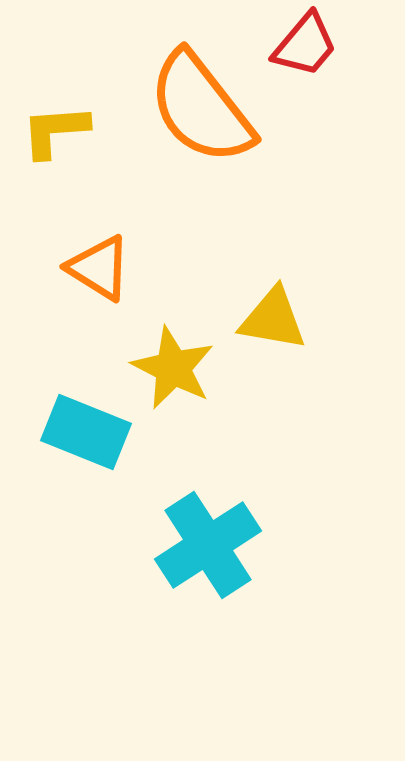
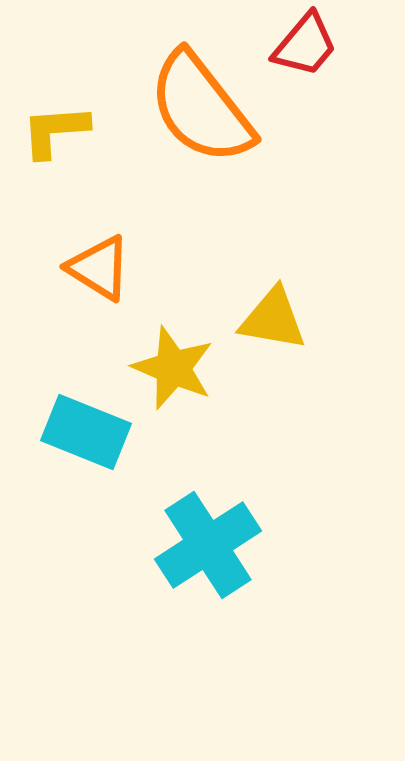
yellow star: rotated 4 degrees counterclockwise
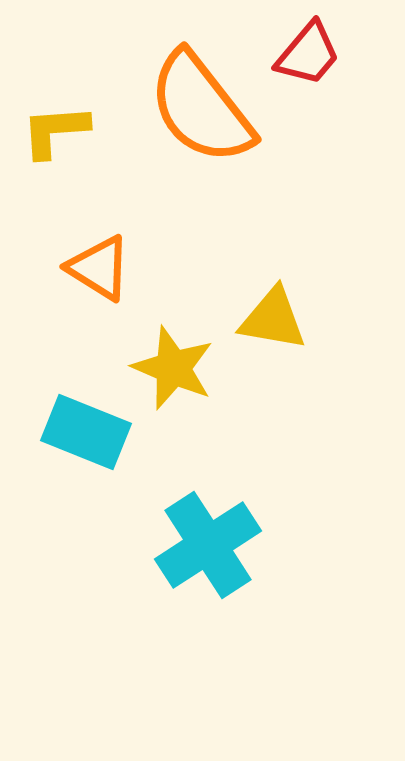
red trapezoid: moved 3 px right, 9 px down
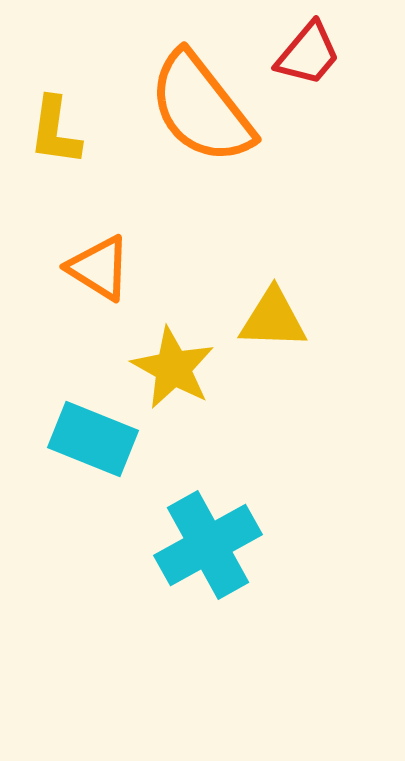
yellow L-shape: rotated 78 degrees counterclockwise
yellow triangle: rotated 8 degrees counterclockwise
yellow star: rotated 6 degrees clockwise
cyan rectangle: moved 7 px right, 7 px down
cyan cross: rotated 4 degrees clockwise
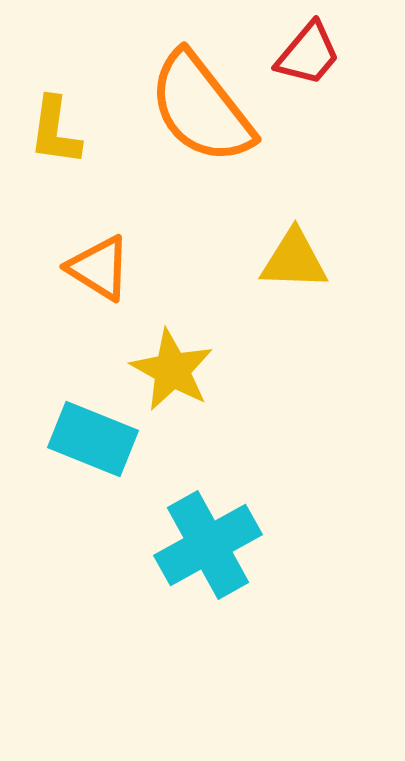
yellow triangle: moved 21 px right, 59 px up
yellow star: moved 1 px left, 2 px down
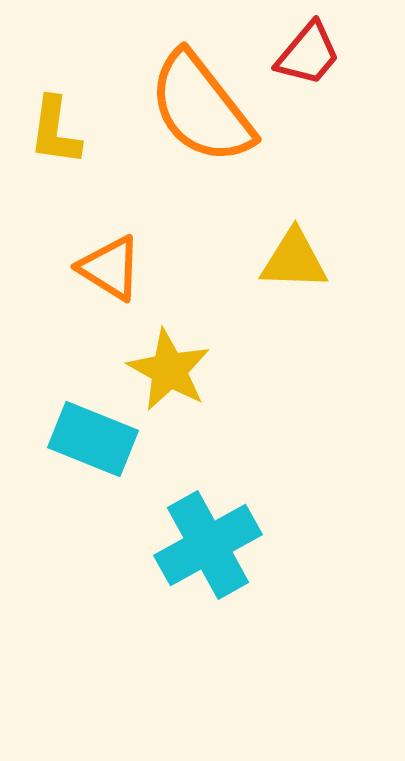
orange triangle: moved 11 px right
yellow star: moved 3 px left
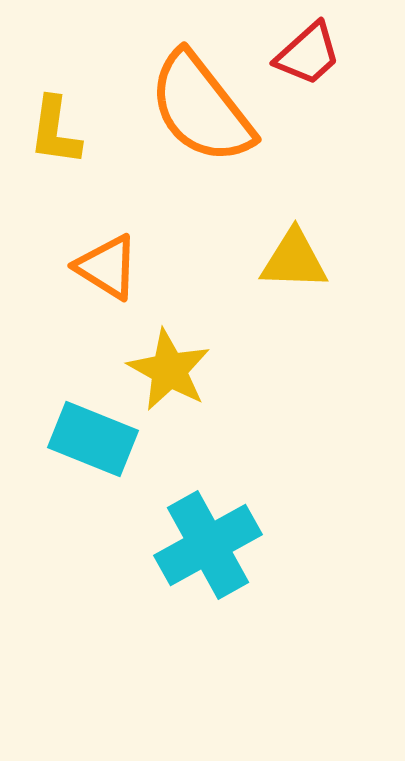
red trapezoid: rotated 8 degrees clockwise
orange triangle: moved 3 px left, 1 px up
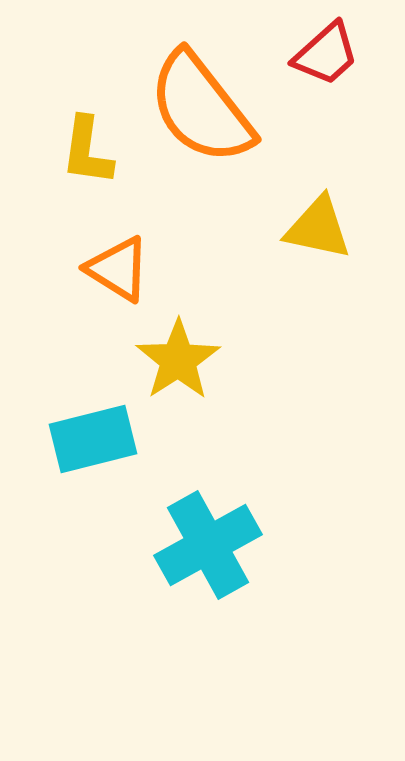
red trapezoid: moved 18 px right
yellow L-shape: moved 32 px right, 20 px down
yellow triangle: moved 24 px right, 32 px up; rotated 10 degrees clockwise
orange triangle: moved 11 px right, 2 px down
yellow star: moved 9 px right, 10 px up; rotated 10 degrees clockwise
cyan rectangle: rotated 36 degrees counterclockwise
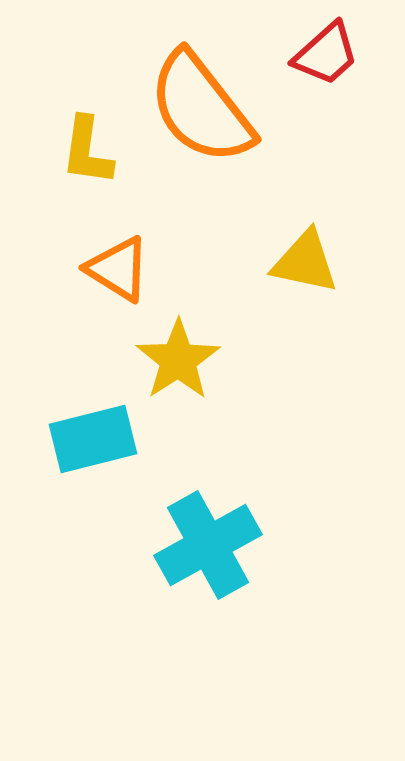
yellow triangle: moved 13 px left, 34 px down
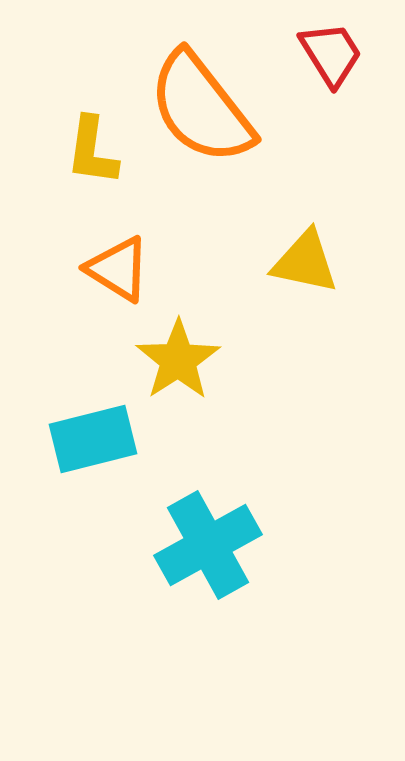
red trapezoid: moved 5 px right; rotated 80 degrees counterclockwise
yellow L-shape: moved 5 px right
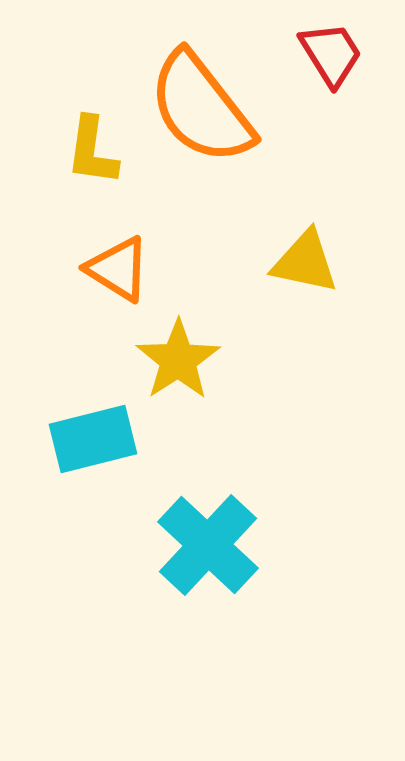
cyan cross: rotated 18 degrees counterclockwise
